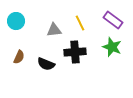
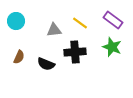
yellow line: rotated 28 degrees counterclockwise
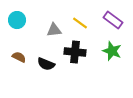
cyan circle: moved 1 px right, 1 px up
green star: moved 4 px down
black cross: rotated 10 degrees clockwise
brown semicircle: rotated 88 degrees counterclockwise
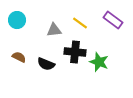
green star: moved 13 px left, 11 px down
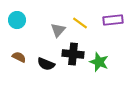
purple rectangle: rotated 42 degrees counterclockwise
gray triangle: moved 4 px right; rotated 42 degrees counterclockwise
black cross: moved 2 px left, 2 px down
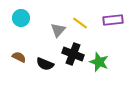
cyan circle: moved 4 px right, 2 px up
black cross: rotated 15 degrees clockwise
black semicircle: moved 1 px left
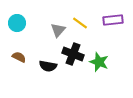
cyan circle: moved 4 px left, 5 px down
black semicircle: moved 3 px right, 2 px down; rotated 12 degrees counterclockwise
